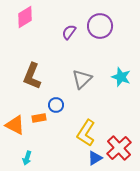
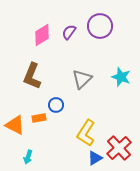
pink diamond: moved 17 px right, 18 px down
cyan arrow: moved 1 px right, 1 px up
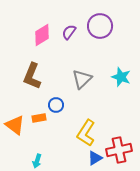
orange triangle: rotated 10 degrees clockwise
red cross: moved 2 px down; rotated 30 degrees clockwise
cyan arrow: moved 9 px right, 4 px down
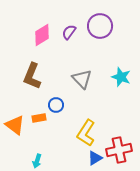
gray triangle: rotated 30 degrees counterclockwise
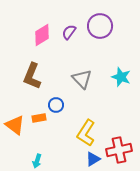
blue triangle: moved 2 px left, 1 px down
